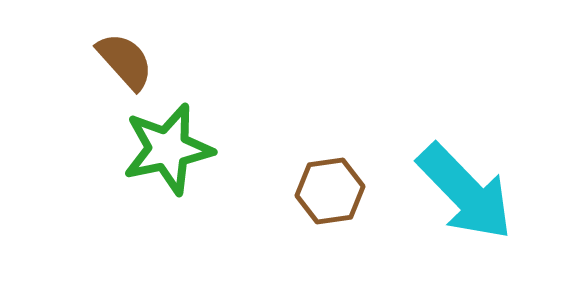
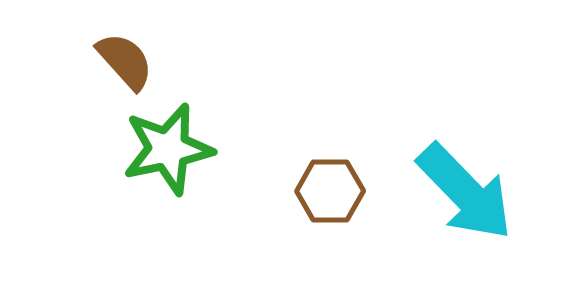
brown hexagon: rotated 8 degrees clockwise
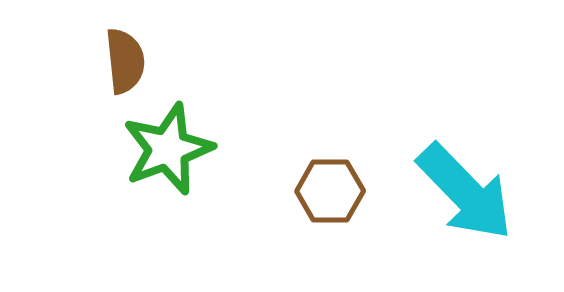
brown semicircle: rotated 36 degrees clockwise
green star: rotated 8 degrees counterclockwise
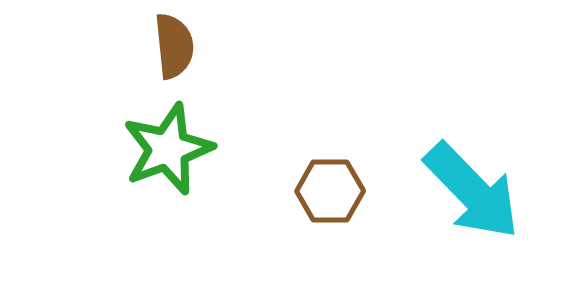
brown semicircle: moved 49 px right, 15 px up
cyan arrow: moved 7 px right, 1 px up
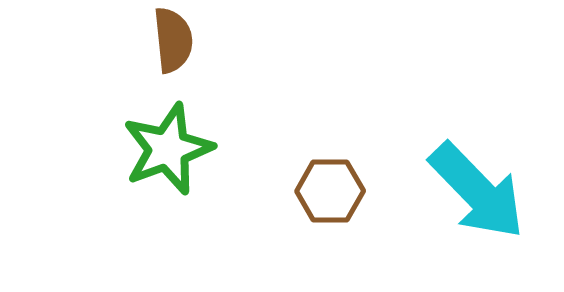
brown semicircle: moved 1 px left, 6 px up
cyan arrow: moved 5 px right
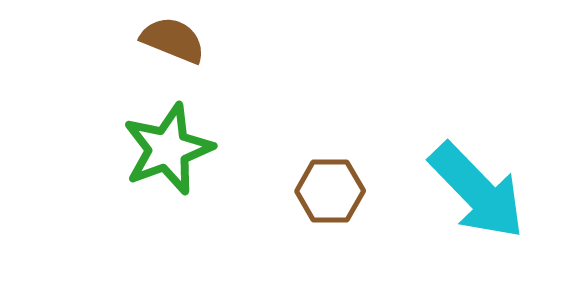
brown semicircle: rotated 62 degrees counterclockwise
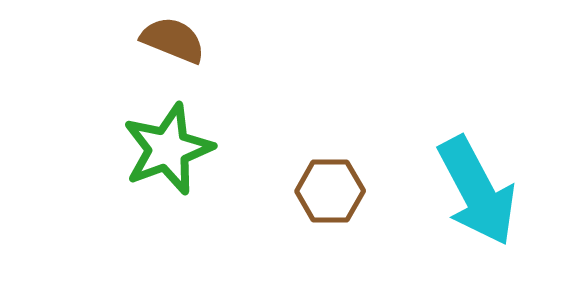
cyan arrow: rotated 16 degrees clockwise
